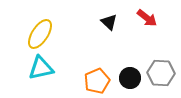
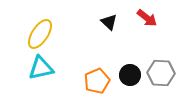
black circle: moved 3 px up
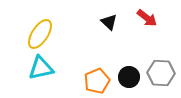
black circle: moved 1 px left, 2 px down
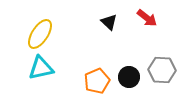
gray hexagon: moved 1 px right, 3 px up
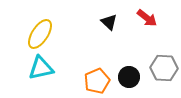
gray hexagon: moved 2 px right, 2 px up
